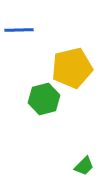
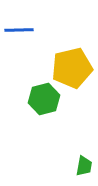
green trapezoid: rotated 35 degrees counterclockwise
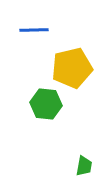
blue line: moved 15 px right
green hexagon: moved 2 px right, 5 px down; rotated 20 degrees clockwise
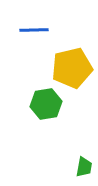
green hexagon: rotated 16 degrees counterclockwise
green trapezoid: moved 1 px down
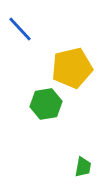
blue line: moved 14 px left, 1 px up; rotated 48 degrees clockwise
green trapezoid: moved 1 px left
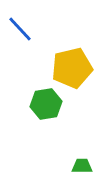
green trapezoid: moved 1 px left, 1 px up; rotated 100 degrees counterclockwise
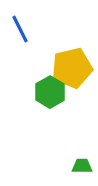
blue line: rotated 16 degrees clockwise
green hexagon: moved 4 px right, 12 px up; rotated 20 degrees counterclockwise
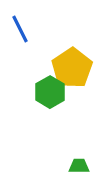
yellow pentagon: rotated 21 degrees counterclockwise
green trapezoid: moved 3 px left
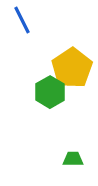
blue line: moved 2 px right, 9 px up
green trapezoid: moved 6 px left, 7 px up
